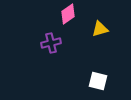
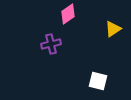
yellow triangle: moved 13 px right; rotated 18 degrees counterclockwise
purple cross: moved 1 px down
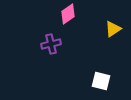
white square: moved 3 px right
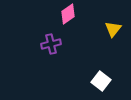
yellow triangle: rotated 18 degrees counterclockwise
white square: rotated 24 degrees clockwise
